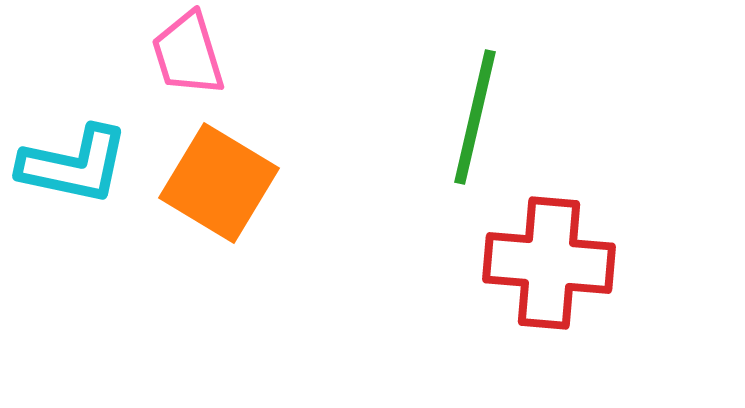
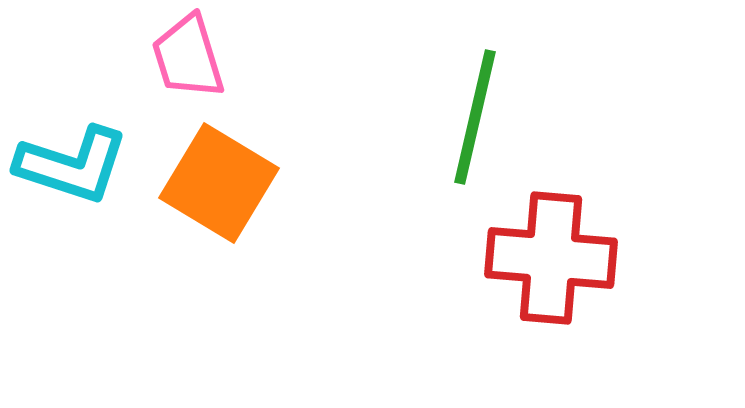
pink trapezoid: moved 3 px down
cyan L-shape: moved 2 px left; rotated 6 degrees clockwise
red cross: moved 2 px right, 5 px up
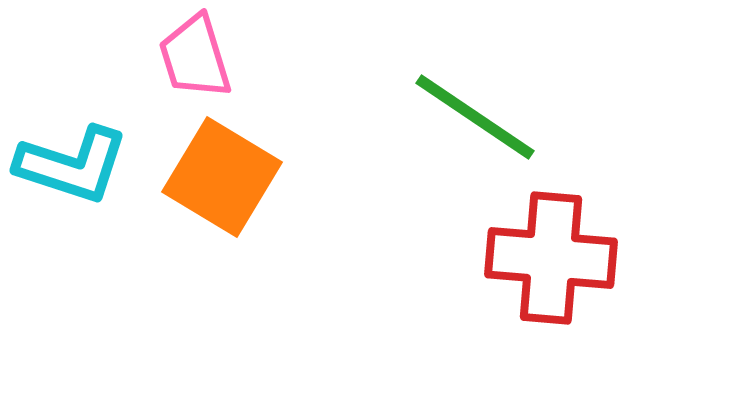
pink trapezoid: moved 7 px right
green line: rotated 69 degrees counterclockwise
orange square: moved 3 px right, 6 px up
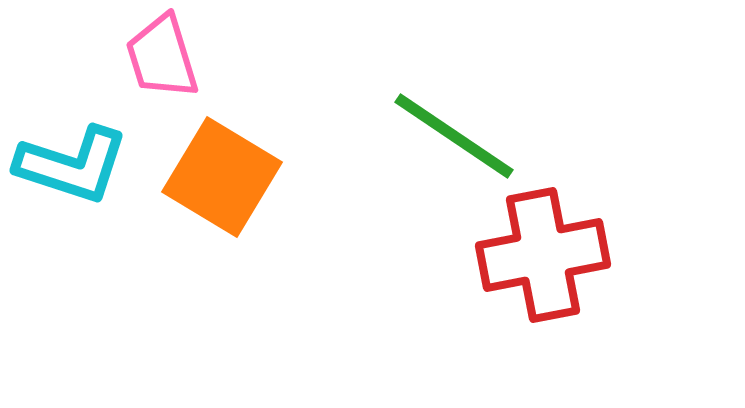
pink trapezoid: moved 33 px left
green line: moved 21 px left, 19 px down
red cross: moved 8 px left, 3 px up; rotated 16 degrees counterclockwise
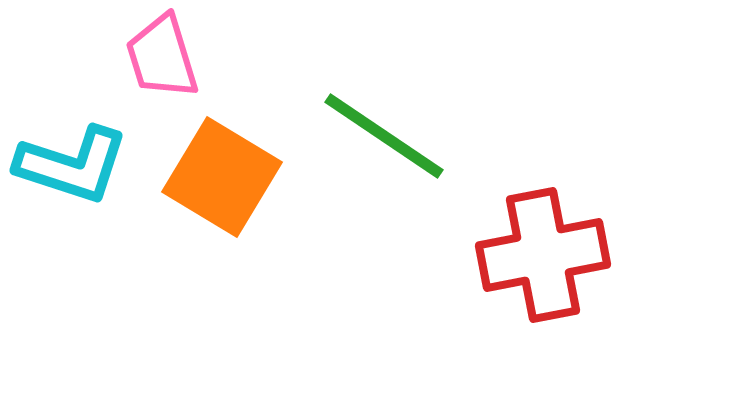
green line: moved 70 px left
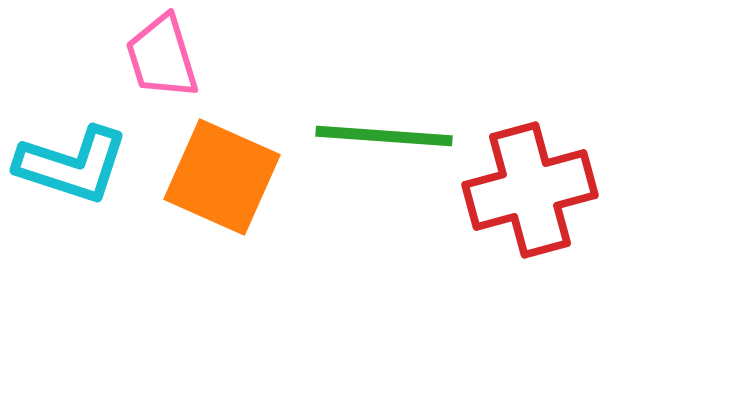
green line: rotated 30 degrees counterclockwise
orange square: rotated 7 degrees counterclockwise
red cross: moved 13 px left, 65 px up; rotated 4 degrees counterclockwise
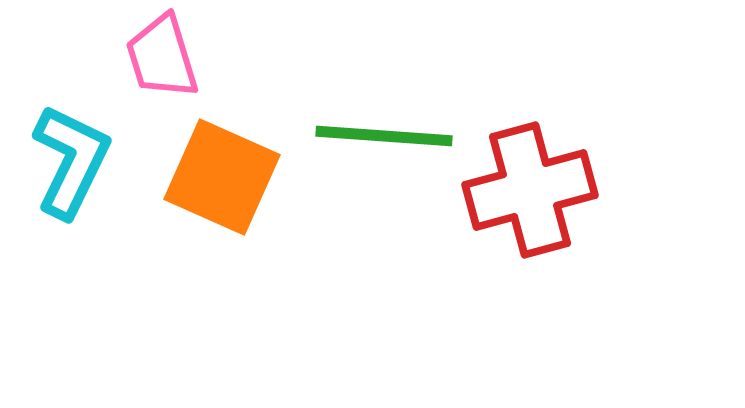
cyan L-shape: moved 1 px left, 4 px up; rotated 82 degrees counterclockwise
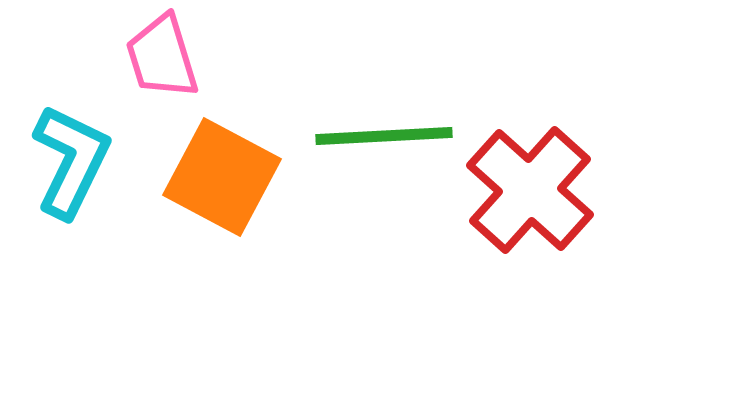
green line: rotated 7 degrees counterclockwise
orange square: rotated 4 degrees clockwise
red cross: rotated 33 degrees counterclockwise
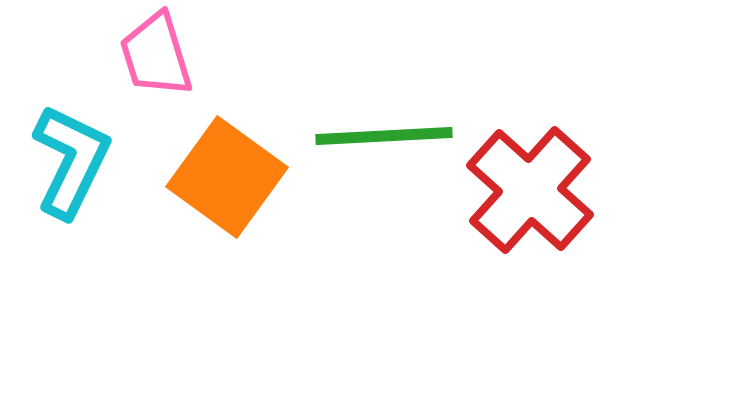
pink trapezoid: moved 6 px left, 2 px up
orange square: moved 5 px right; rotated 8 degrees clockwise
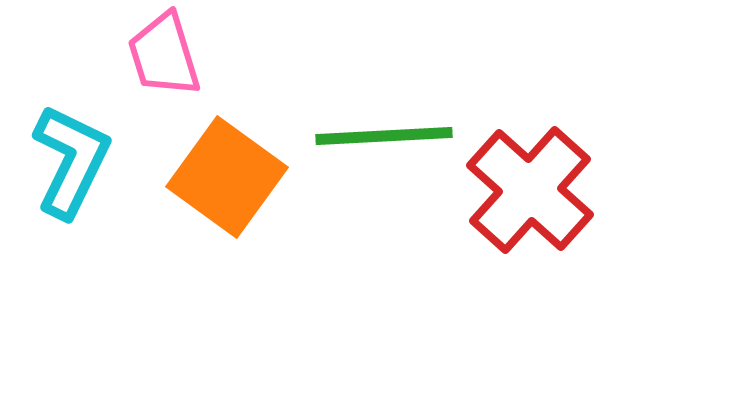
pink trapezoid: moved 8 px right
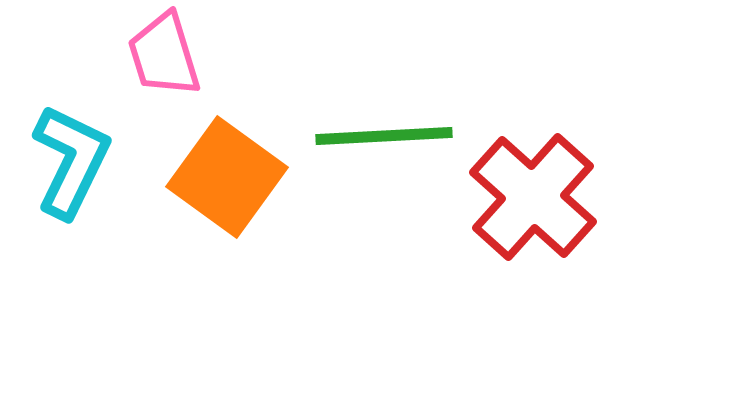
red cross: moved 3 px right, 7 px down
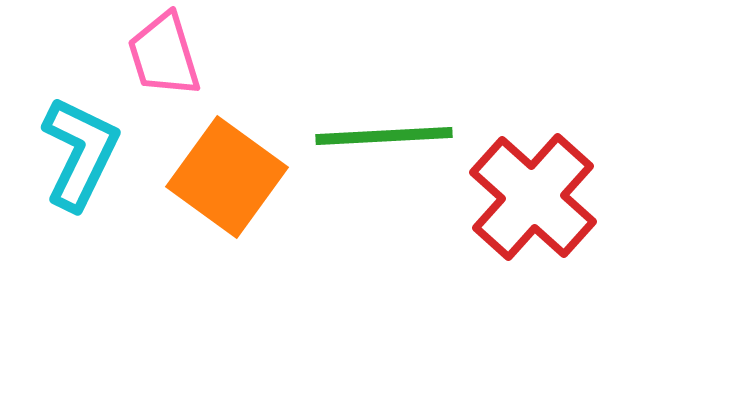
cyan L-shape: moved 9 px right, 8 px up
